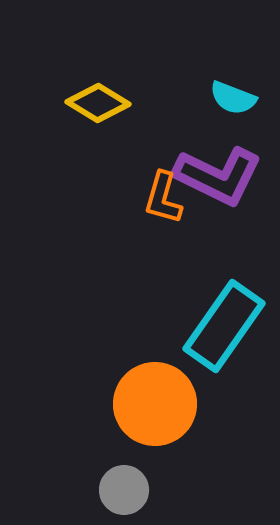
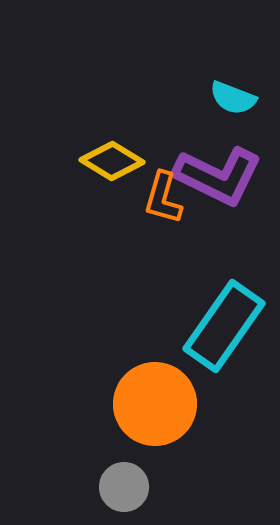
yellow diamond: moved 14 px right, 58 px down
gray circle: moved 3 px up
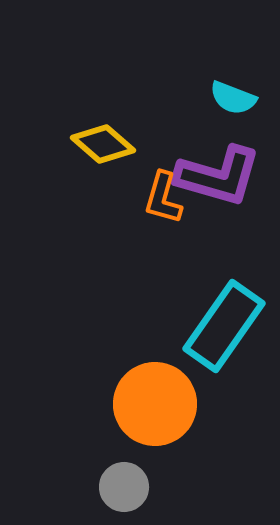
yellow diamond: moved 9 px left, 17 px up; rotated 10 degrees clockwise
purple L-shape: rotated 10 degrees counterclockwise
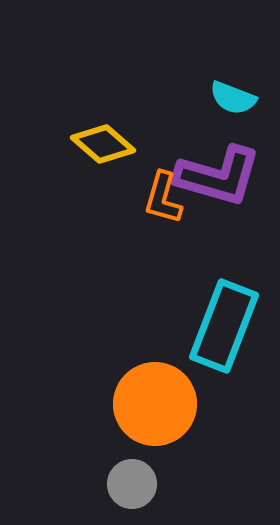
cyan rectangle: rotated 14 degrees counterclockwise
gray circle: moved 8 px right, 3 px up
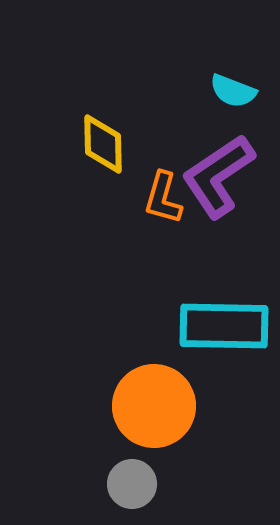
cyan semicircle: moved 7 px up
yellow diamond: rotated 48 degrees clockwise
purple L-shape: rotated 130 degrees clockwise
cyan rectangle: rotated 70 degrees clockwise
orange circle: moved 1 px left, 2 px down
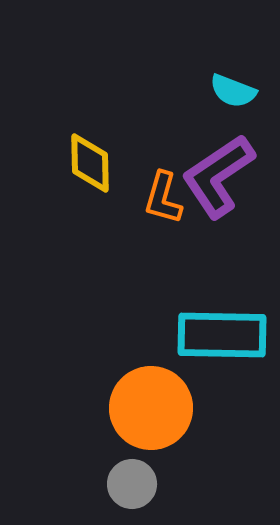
yellow diamond: moved 13 px left, 19 px down
cyan rectangle: moved 2 px left, 9 px down
orange circle: moved 3 px left, 2 px down
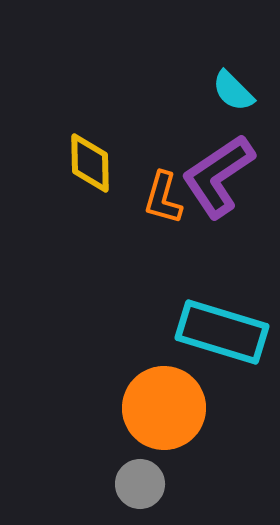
cyan semicircle: rotated 24 degrees clockwise
cyan rectangle: moved 3 px up; rotated 16 degrees clockwise
orange circle: moved 13 px right
gray circle: moved 8 px right
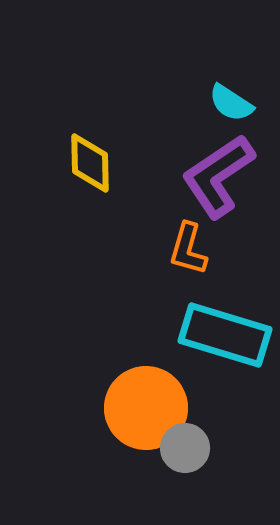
cyan semicircle: moved 2 px left, 12 px down; rotated 12 degrees counterclockwise
orange L-shape: moved 25 px right, 51 px down
cyan rectangle: moved 3 px right, 3 px down
orange circle: moved 18 px left
gray circle: moved 45 px right, 36 px up
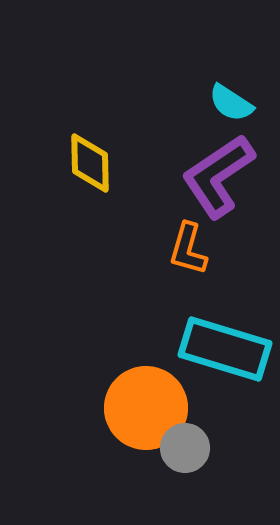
cyan rectangle: moved 14 px down
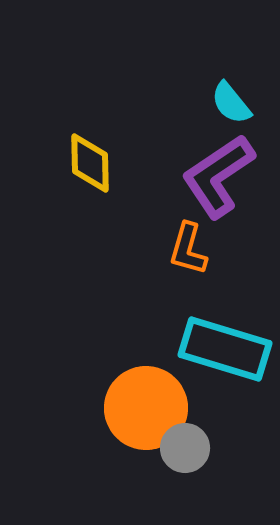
cyan semicircle: rotated 18 degrees clockwise
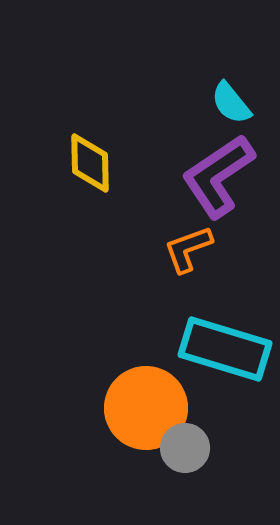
orange L-shape: rotated 54 degrees clockwise
